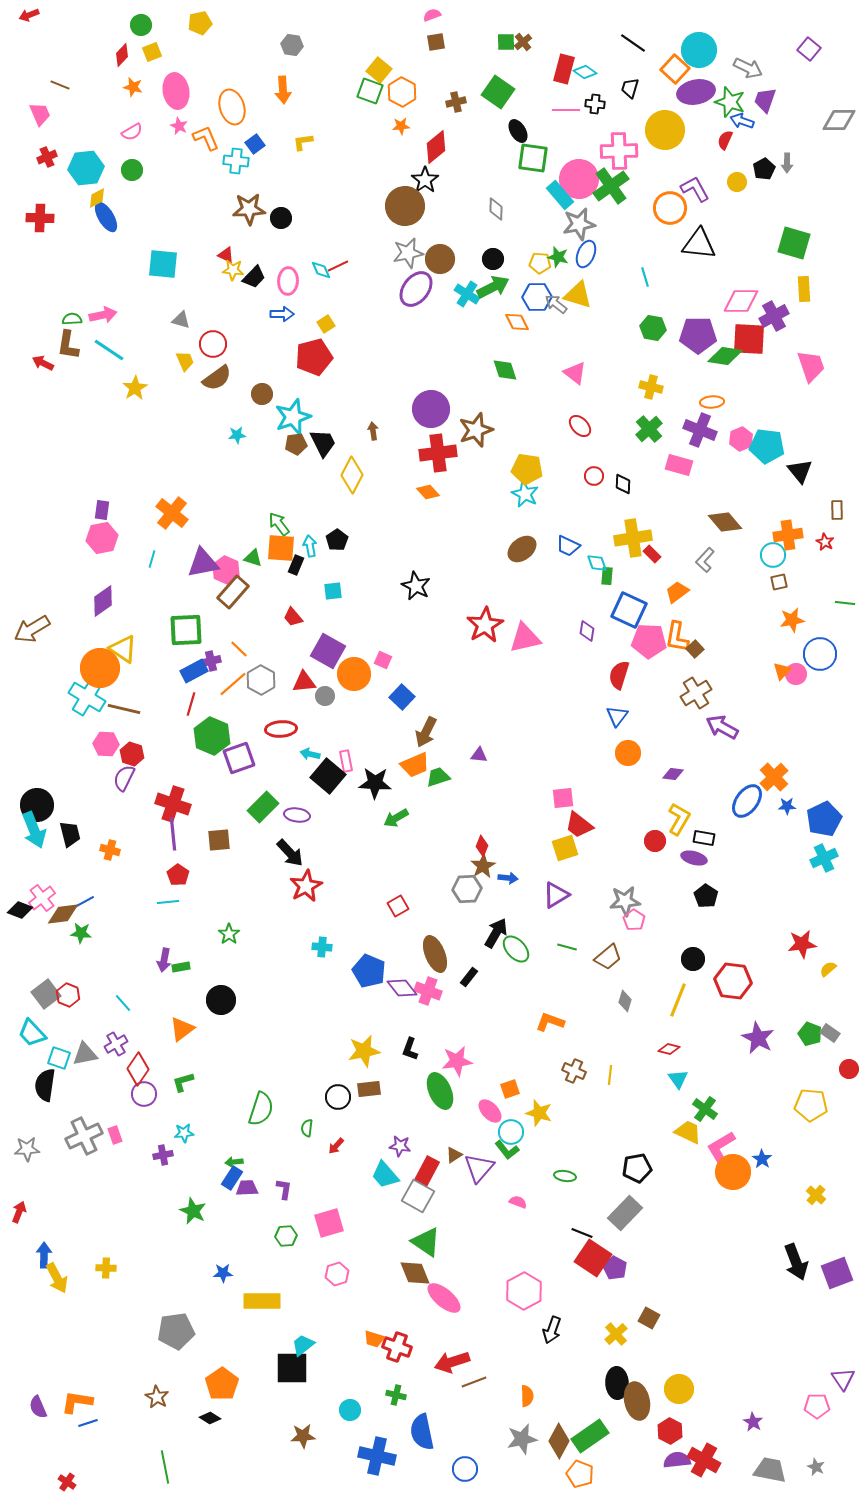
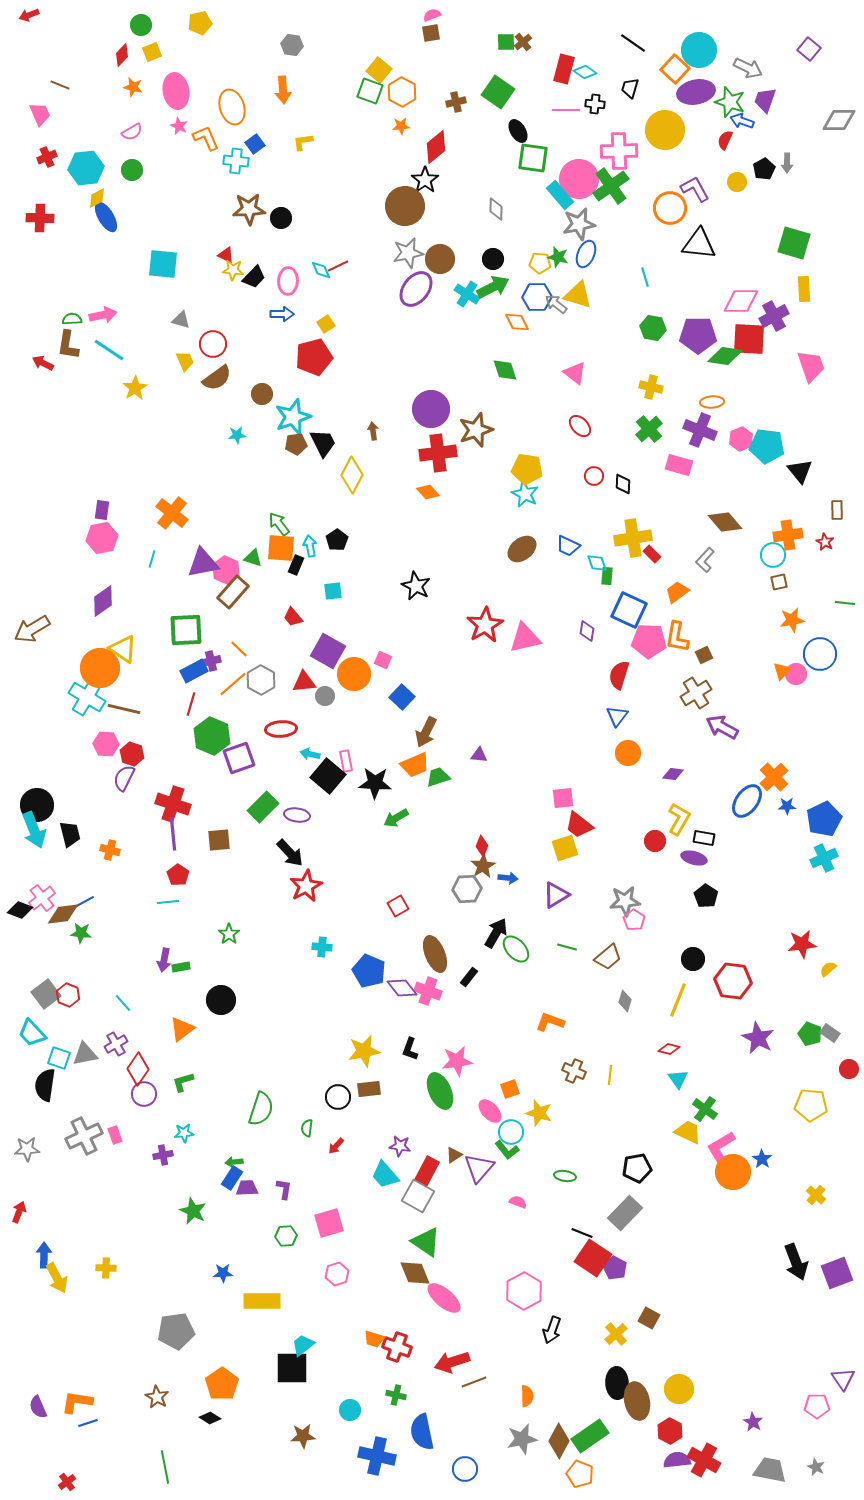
brown square at (436, 42): moved 5 px left, 9 px up
brown square at (695, 649): moved 9 px right, 6 px down; rotated 18 degrees clockwise
red cross at (67, 1482): rotated 18 degrees clockwise
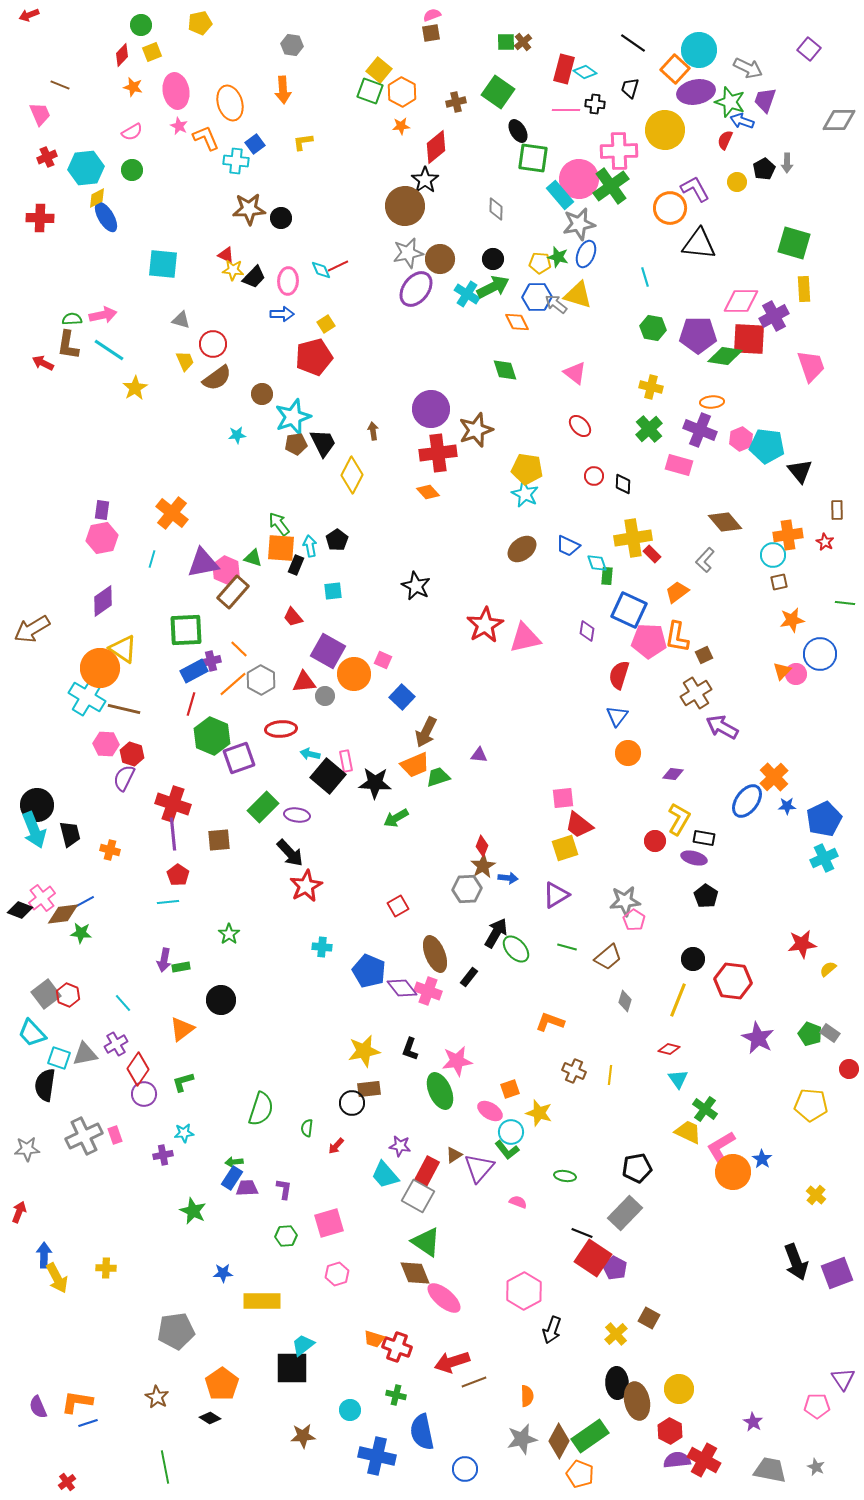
orange ellipse at (232, 107): moved 2 px left, 4 px up
black circle at (338, 1097): moved 14 px right, 6 px down
pink ellipse at (490, 1111): rotated 15 degrees counterclockwise
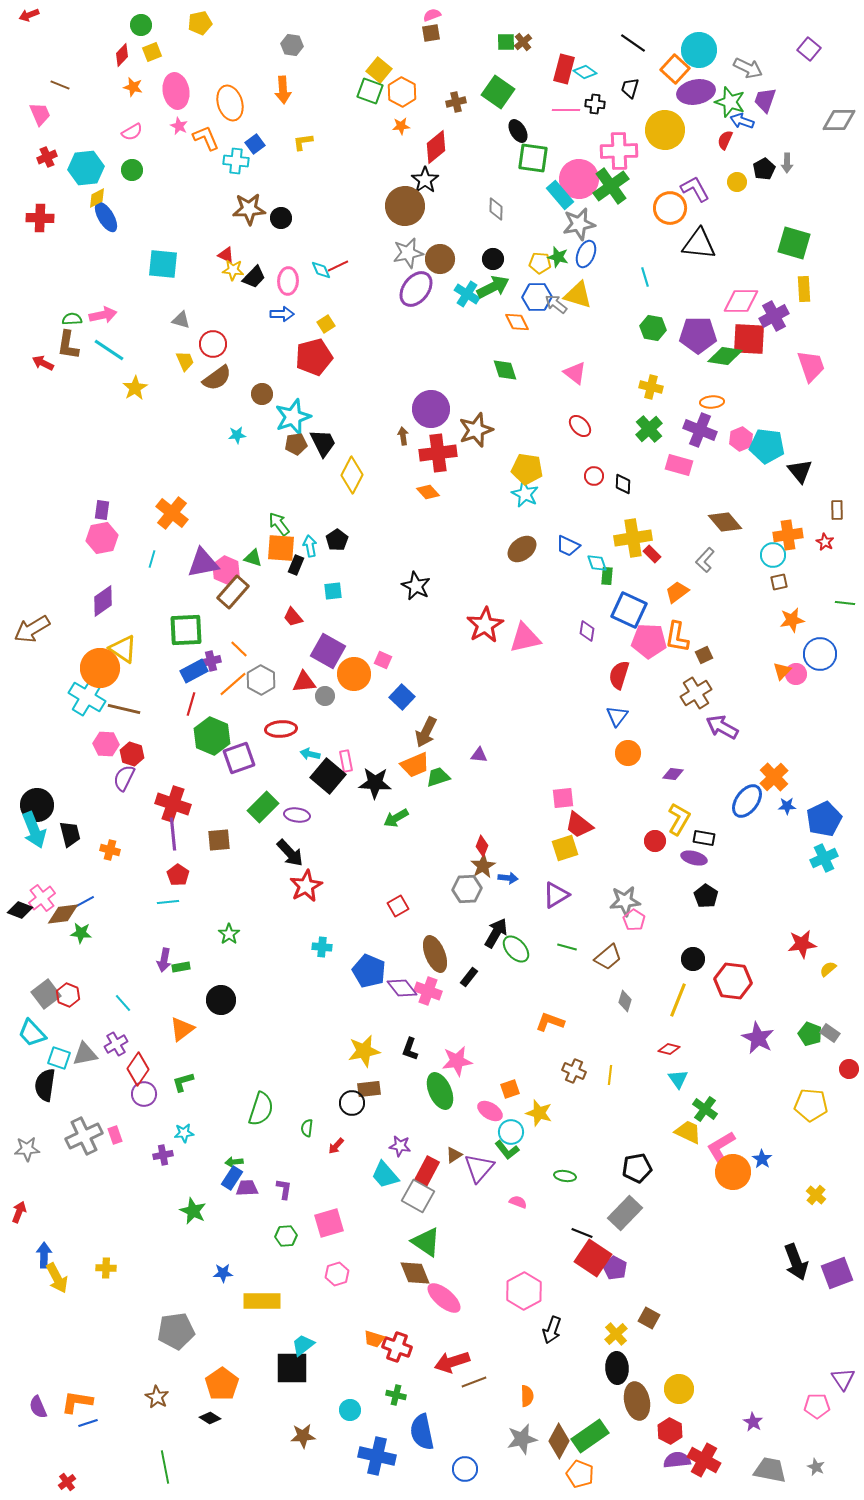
brown arrow at (373, 431): moved 30 px right, 5 px down
black ellipse at (617, 1383): moved 15 px up
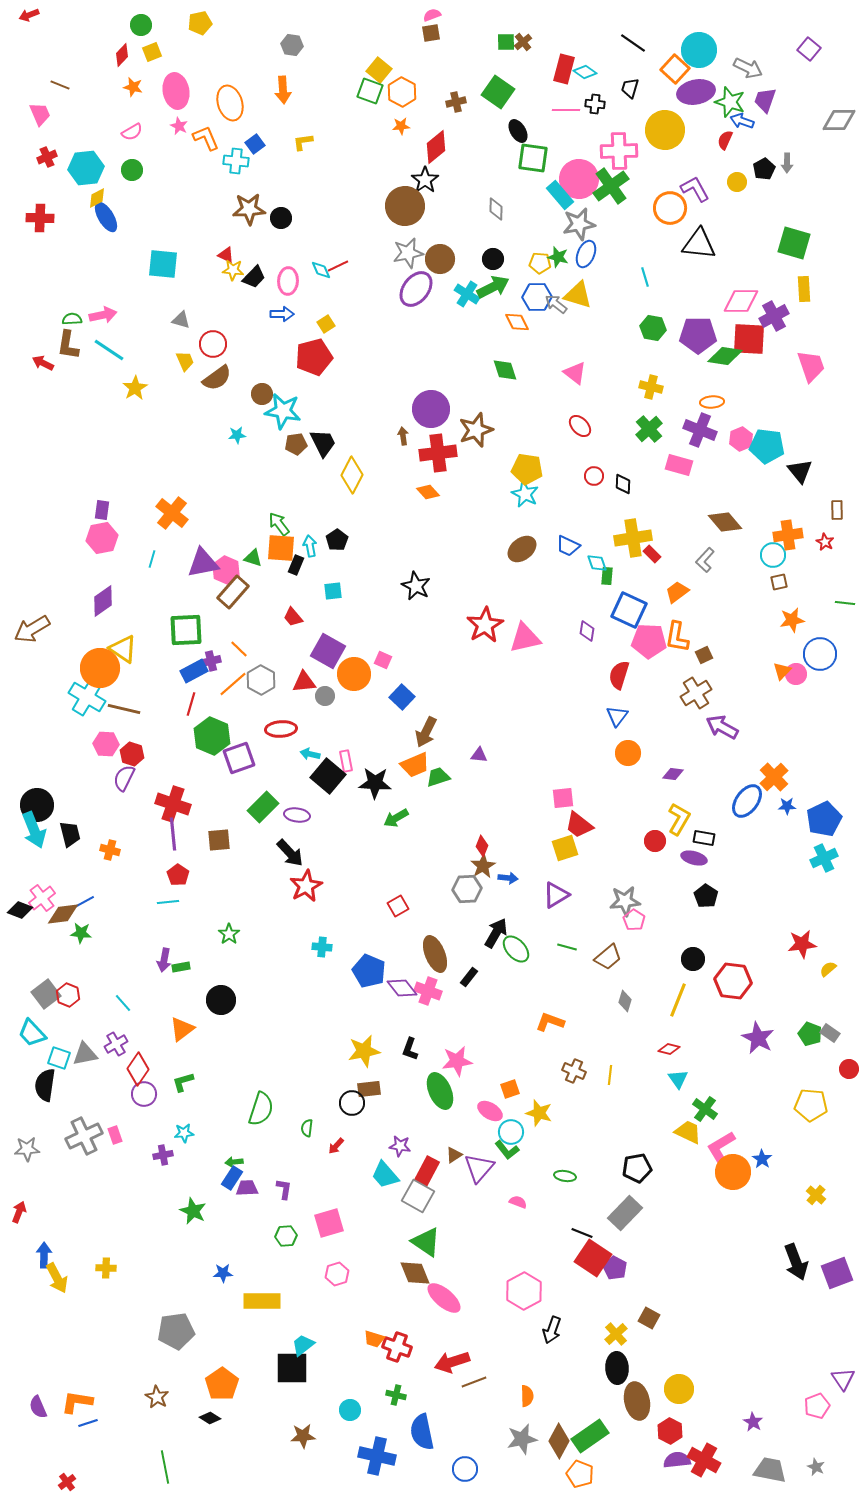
cyan star at (293, 417): moved 10 px left, 6 px up; rotated 30 degrees clockwise
pink pentagon at (817, 1406): rotated 20 degrees counterclockwise
